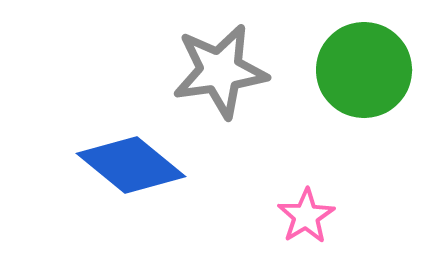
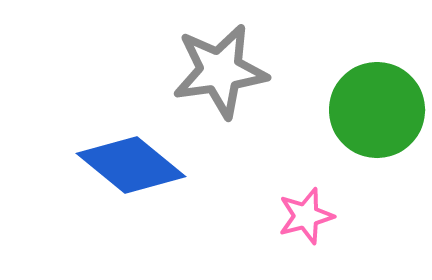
green circle: moved 13 px right, 40 px down
pink star: rotated 16 degrees clockwise
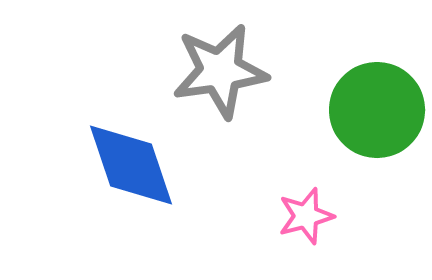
blue diamond: rotated 32 degrees clockwise
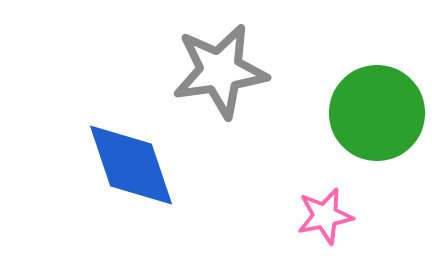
green circle: moved 3 px down
pink star: moved 19 px right; rotated 4 degrees clockwise
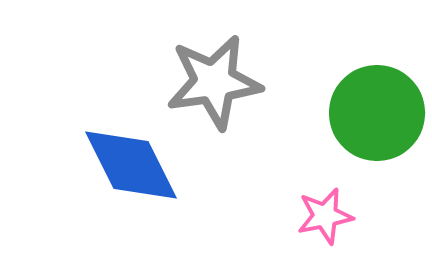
gray star: moved 6 px left, 11 px down
blue diamond: rotated 8 degrees counterclockwise
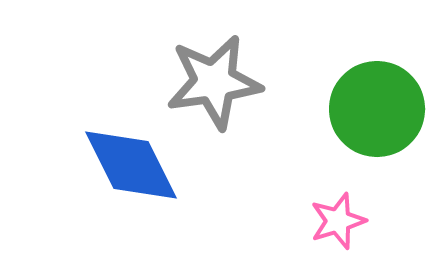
green circle: moved 4 px up
pink star: moved 13 px right, 5 px down; rotated 6 degrees counterclockwise
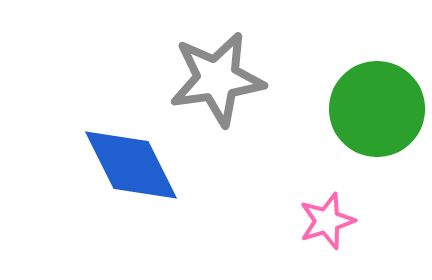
gray star: moved 3 px right, 3 px up
pink star: moved 11 px left
